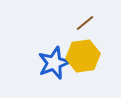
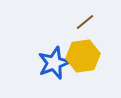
brown line: moved 1 px up
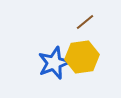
yellow hexagon: moved 1 px left, 1 px down
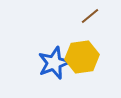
brown line: moved 5 px right, 6 px up
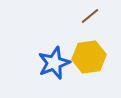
yellow hexagon: moved 7 px right
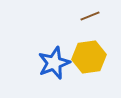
brown line: rotated 18 degrees clockwise
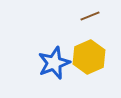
yellow hexagon: rotated 16 degrees counterclockwise
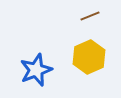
blue star: moved 18 px left, 7 px down
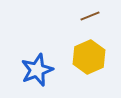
blue star: moved 1 px right
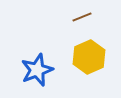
brown line: moved 8 px left, 1 px down
